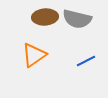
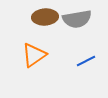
gray semicircle: rotated 24 degrees counterclockwise
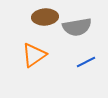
gray semicircle: moved 8 px down
blue line: moved 1 px down
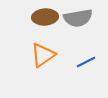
gray semicircle: moved 1 px right, 9 px up
orange triangle: moved 9 px right
